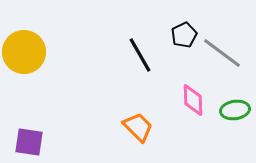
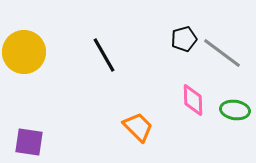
black pentagon: moved 4 px down; rotated 10 degrees clockwise
black line: moved 36 px left
green ellipse: rotated 16 degrees clockwise
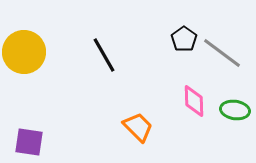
black pentagon: rotated 20 degrees counterclockwise
pink diamond: moved 1 px right, 1 px down
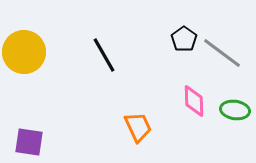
orange trapezoid: rotated 20 degrees clockwise
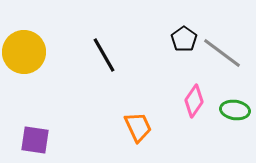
pink diamond: rotated 36 degrees clockwise
purple square: moved 6 px right, 2 px up
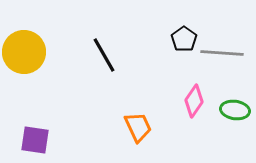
gray line: rotated 33 degrees counterclockwise
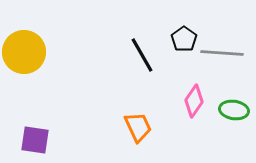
black line: moved 38 px right
green ellipse: moved 1 px left
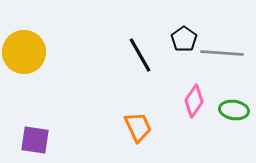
black line: moved 2 px left
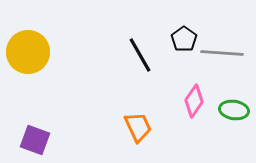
yellow circle: moved 4 px right
purple square: rotated 12 degrees clockwise
